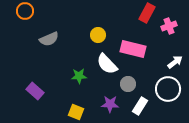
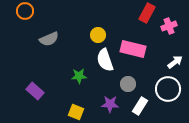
white semicircle: moved 2 px left, 4 px up; rotated 25 degrees clockwise
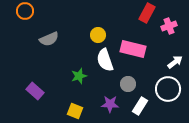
green star: rotated 14 degrees counterclockwise
yellow square: moved 1 px left, 1 px up
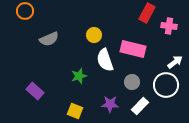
pink cross: rotated 28 degrees clockwise
yellow circle: moved 4 px left
gray circle: moved 4 px right, 2 px up
white circle: moved 2 px left, 4 px up
white rectangle: rotated 12 degrees clockwise
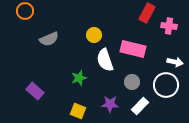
white arrow: rotated 49 degrees clockwise
green star: moved 2 px down
yellow square: moved 3 px right
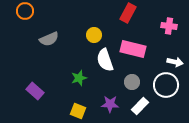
red rectangle: moved 19 px left
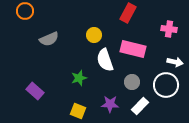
pink cross: moved 3 px down
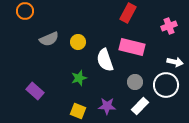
pink cross: moved 3 px up; rotated 28 degrees counterclockwise
yellow circle: moved 16 px left, 7 px down
pink rectangle: moved 1 px left, 2 px up
gray circle: moved 3 px right
purple star: moved 3 px left, 2 px down
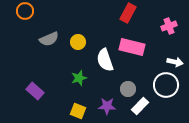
gray circle: moved 7 px left, 7 px down
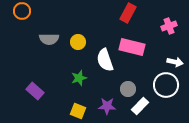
orange circle: moved 3 px left
gray semicircle: rotated 24 degrees clockwise
